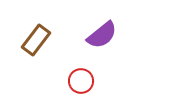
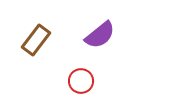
purple semicircle: moved 2 px left
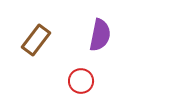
purple semicircle: rotated 40 degrees counterclockwise
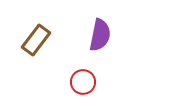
red circle: moved 2 px right, 1 px down
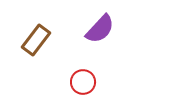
purple semicircle: moved 6 px up; rotated 32 degrees clockwise
